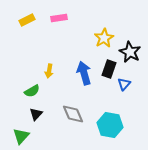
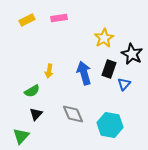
black star: moved 2 px right, 2 px down
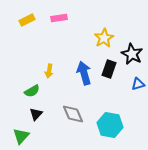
blue triangle: moved 14 px right; rotated 32 degrees clockwise
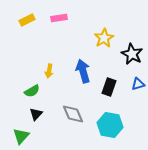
black rectangle: moved 18 px down
blue arrow: moved 1 px left, 2 px up
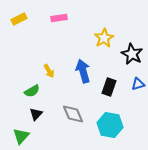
yellow rectangle: moved 8 px left, 1 px up
yellow arrow: rotated 40 degrees counterclockwise
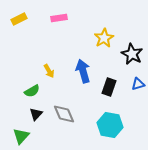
gray diamond: moved 9 px left
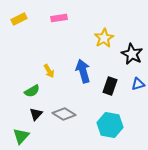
black rectangle: moved 1 px right, 1 px up
gray diamond: rotated 35 degrees counterclockwise
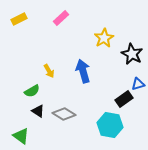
pink rectangle: moved 2 px right; rotated 35 degrees counterclockwise
black rectangle: moved 14 px right, 13 px down; rotated 36 degrees clockwise
black triangle: moved 2 px right, 3 px up; rotated 40 degrees counterclockwise
green triangle: rotated 36 degrees counterclockwise
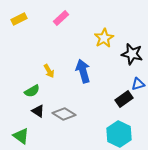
black star: rotated 15 degrees counterclockwise
cyan hexagon: moved 9 px right, 9 px down; rotated 15 degrees clockwise
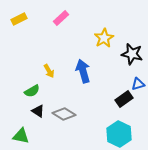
green triangle: rotated 24 degrees counterclockwise
